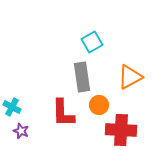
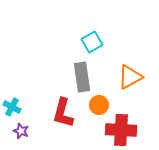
red L-shape: rotated 16 degrees clockwise
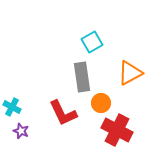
orange triangle: moved 4 px up
orange circle: moved 2 px right, 2 px up
red L-shape: rotated 40 degrees counterclockwise
red cross: moved 4 px left; rotated 24 degrees clockwise
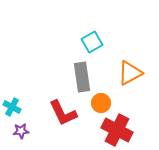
purple star: rotated 28 degrees counterclockwise
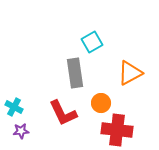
gray rectangle: moved 7 px left, 4 px up
cyan cross: moved 2 px right
red cross: rotated 20 degrees counterclockwise
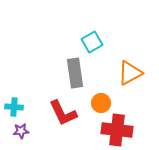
cyan cross: rotated 24 degrees counterclockwise
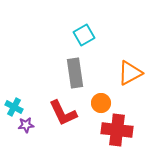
cyan square: moved 8 px left, 7 px up
cyan cross: rotated 24 degrees clockwise
purple star: moved 5 px right, 6 px up
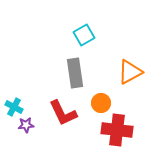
orange triangle: moved 1 px up
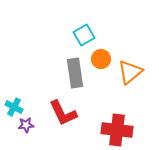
orange triangle: rotated 12 degrees counterclockwise
orange circle: moved 44 px up
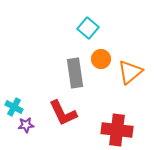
cyan square: moved 4 px right, 7 px up; rotated 20 degrees counterclockwise
